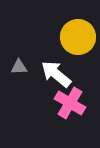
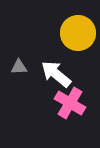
yellow circle: moved 4 px up
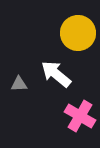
gray triangle: moved 17 px down
pink cross: moved 10 px right, 13 px down
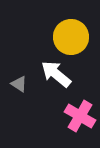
yellow circle: moved 7 px left, 4 px down
gray triangle: rotated 36 degrees clockwise
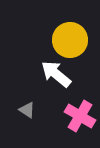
yellow circle: moved 1 px left, 3 px down
gray triangle: moved 8 px right, 26 px down
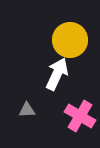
white arrow: moved 1 px right; rotated 76 degrees clockwise
gray triangle: rotated 36 degrees counterclockwise
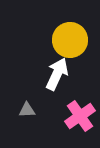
pink cross: rotated 24 degrees clockwise
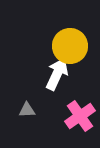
yellow circle: moved 6 px down
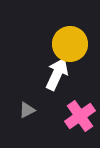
yellow circle: moved 2 px up
gray triangle: rotated 24 degrees counterclockwise
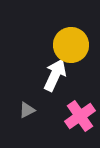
yellow circle: moved 1 px right, 1 px down
white arrow: moved 2 px left, 1 px down
